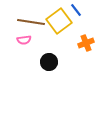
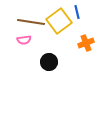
blue line: moved 1 px right, 2 px down; rotated 24 degrees clockwise
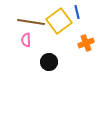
pink semicircle: moved 2 px right; rotated 96 degrees clockwise
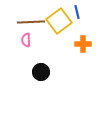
brown line: rotated 12 degrees counterclockwise
orange cross: moved 3 px left, 1 px down; rotated 21 degrees clockwise
black circle: moved 8 px left, 10 px down
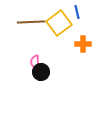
yellow square: moved 2 px down
pink semicircle: moved 9 px right, 22 px down
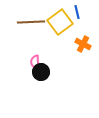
yellow square: moved 1 px right, 1 px up
orange cross: rotated 28 degrees clockwise
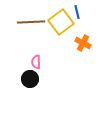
yellow square: moved 1 px right
orange cross: moved 1 px up
pink semicircle: moved 1 px right
black circle: moved 11 px left, 7 px down
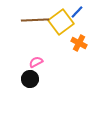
blue line: rotated 56 degrees clockwise
brown line: moved 4 px right, 2 px up
orange cross: moved 4 px left
pink semicircle: rotated 64 degrees clockwise
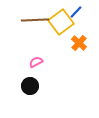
blue line: moved 1 px left
orange cross: rotated 14 degrees clockwise
black circle: moved 7 px down
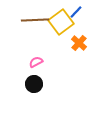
black circle: moved 4 px right, 2 px up
